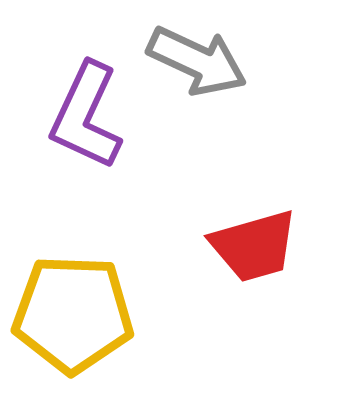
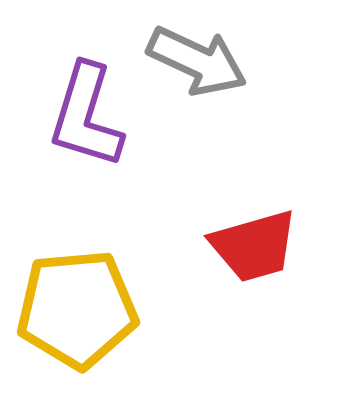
purple L-shape: rotated 8 degrees counterclockwise
yellow pentagon: moved 4 px right, 5 px up; rotated 7 degrees counterclockwise
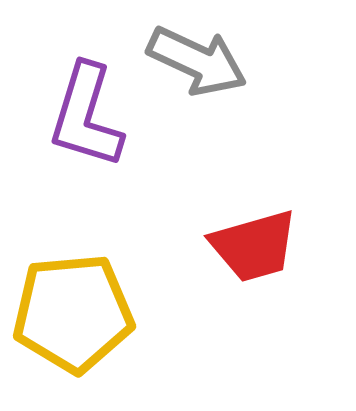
yellow pentagon: moved 4 px left, 4 px down
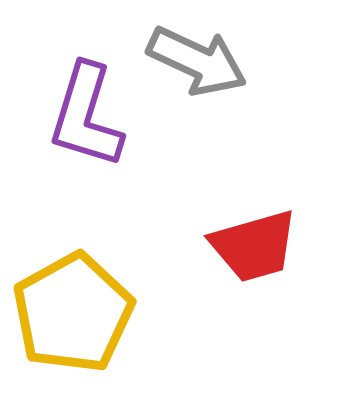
yellow pentagon: rotated 24 degrees counterclockwise
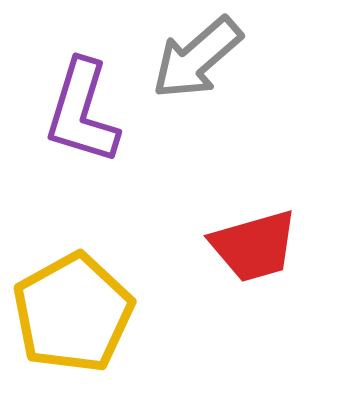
gray arrow: moved 3 px up; rotated 114 degrees clockwise
purple L-shape: moved 4 px left, 4 px up
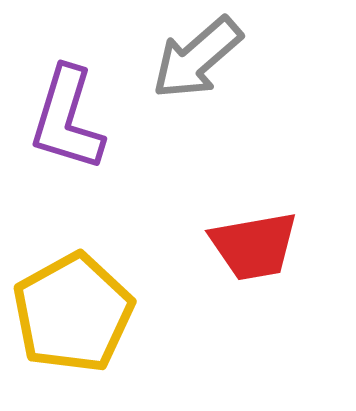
purple L-shape: moved 15 px left, 7 px down
red trapezoid: rotated 6 degrees clockwise
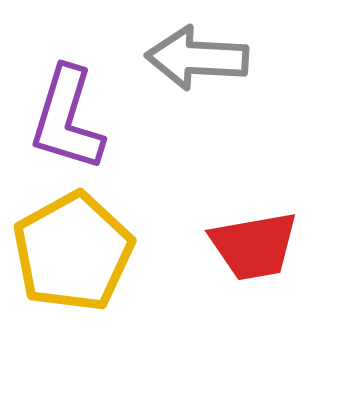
gray arrow: rotated 44 degrees clockwise
yellow pentagon: moved 61 px up
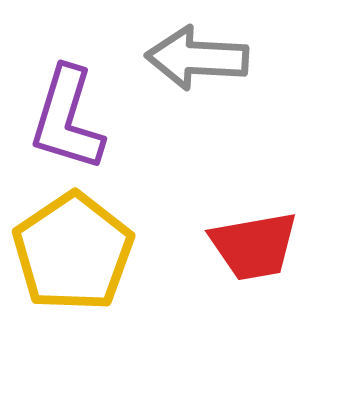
yellow pentagon: rotated 5 degrees counterclockwise
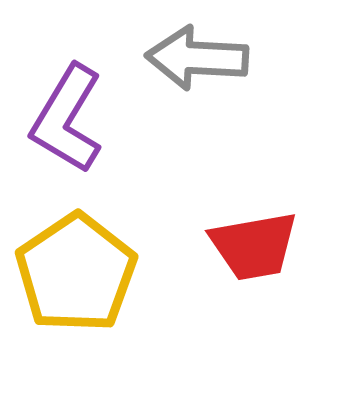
purple L-shape: rotated 14 degrees clockwise
yellow pentagon: moved 3 px right, 21 px down
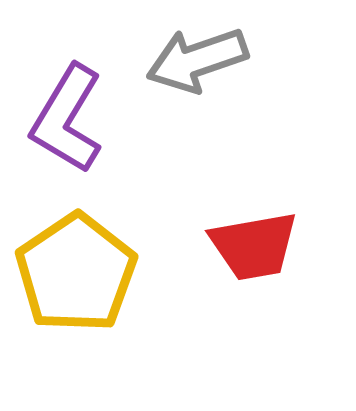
gray arrow: moved 2 px down; rotated 22 degrees counterclockwise
